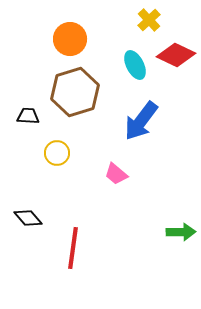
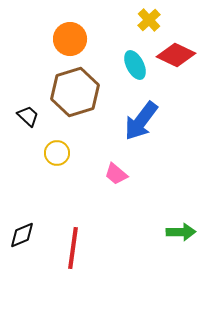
black trapezoid: rotated 40 degrees clockwise
black diamond: moved 6 px left, 17 px down; rotated 72 degrees counterclockwise
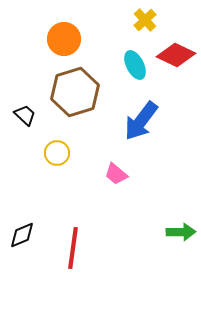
yellow cross: moved 4 px left
orange circle: moved 6 px left
black trapezoid: moved 3 px left, 1 px up
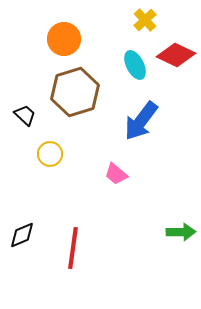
yellow circle: moved 7 px left, 1 px down
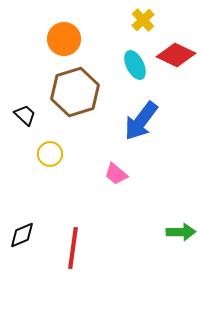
yellow cross: moved 2 px left
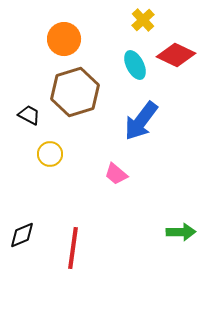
black trapezoid: moved 4 px right; rotated 15 degrees counterclockwise
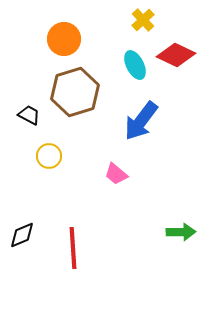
yellow circle: moved 1 px left, 2 px down
red line: rotated 12 degrees counterclockwise
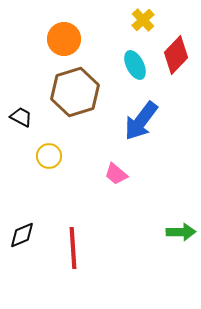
red diamond: rotated 72 degrees counterclockwise
black trapezoid: moved 8 px left, 2 px down
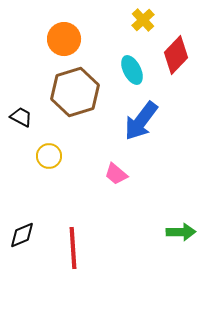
cyan ellipse: moved 3 px left, 5 px down
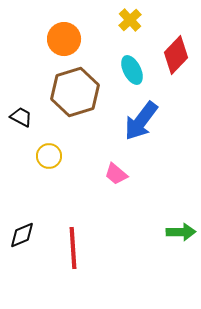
yellow cross: moved 13 px left
